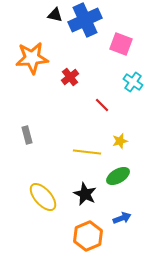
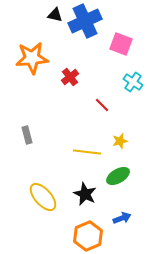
blue cross: moved 1 px down
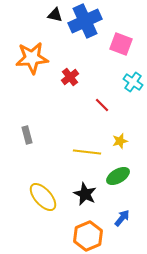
blue arrow: rotated 30 degrees counterclockwise
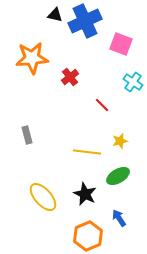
blue arrow: moved 3 px left; rotated 72 degrees counterclockwise
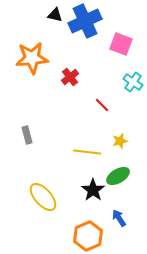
black star: moved 8 px right, 4 px up; rotated 10 degrees clockwise
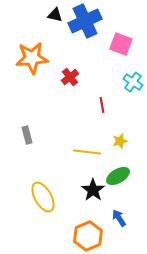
red line: rotated 35 degrees clockwise
yellow ellipse: rotated 12 degrees clockwise
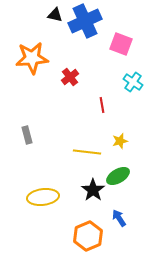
yellow ellipse: rotated 68 degrees counterclockwise
